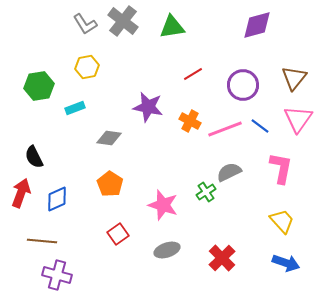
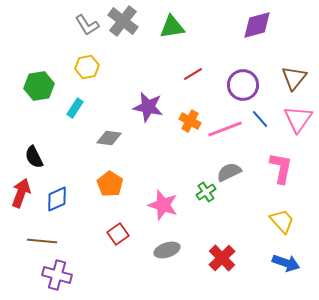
gray L-shape: moved 2 px right, 1 px down
cyan rectangle: rotated 36 degrees counterclockwise
blue line: moved 7 px up; rotated 12 degrees clockwise
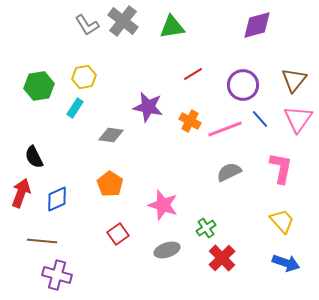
yellow hexagon: moved 3 px left, 10 px down
brown triangle: moved 2 px down
gray diamond: moved 2 px right, 3 px up
green cross: moved 36 px down
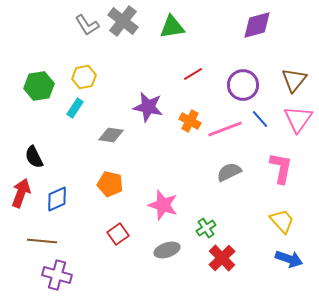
orange pentagon: rotated 20 degrees counterclockwise
blue arrow: moved 3 px right, 4 px up
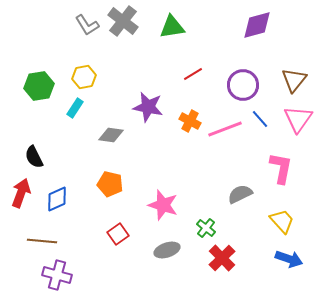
gray semicircle: moved 11 px right, 22 px down
green cross: rotated 18 degrees counterclockwise
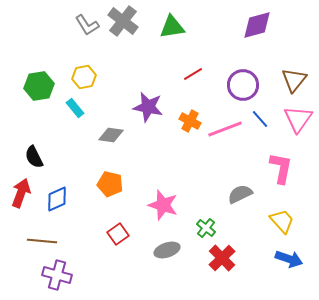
cyan rectangle: rotated 72 degrees counterclockwise
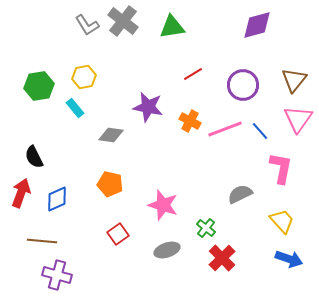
blue line: moved 12 px down
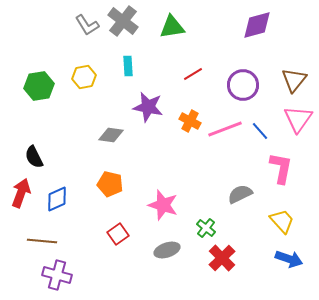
cyan rectangle: moved 53 px right, 42 px up; rotated 36 degrees clockwise
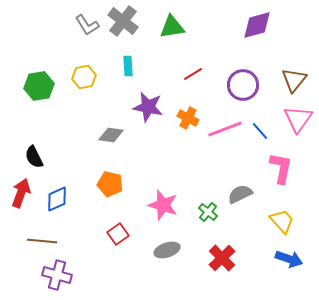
orange cross: moved 2 px left, 3 px up
green cross: moved 2 px right, 16 px up
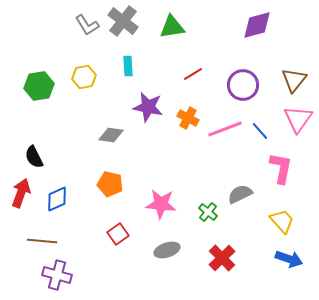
pink star: moved 2 px left, 1 px up; rotated 12 degrees counterclockwise
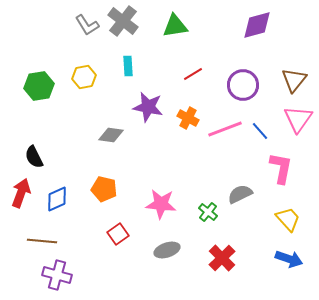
green triangle: moved 3 px right, 1 px up
orange pentagon: moved 6 px left, 5 px down
yellow trapezoid: moved 6 px right, 2 px up
